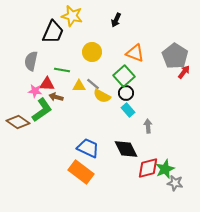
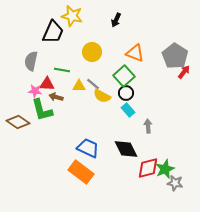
green L-shape: rotated 110 degrees clockwise
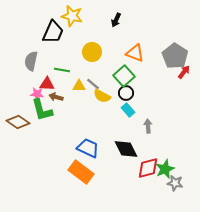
pink star: moved 2 px right, 3 px down
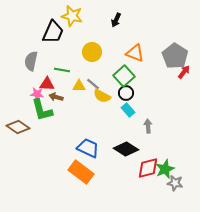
brown diamond: moved 5 px down
black diamond: rotated 30 degrees counterclockwise
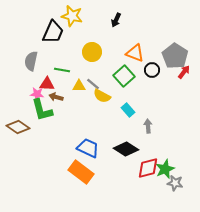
black circle: moved 26 px right, 23 px up
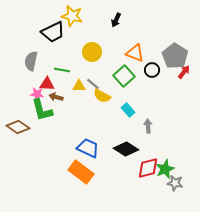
black trapezoid: rotated 40 degrees clockwise
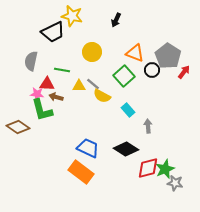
gray pentagon: moved 7 px left
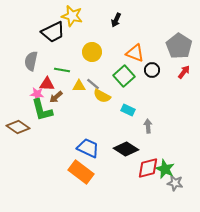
gray pentagon: moved 11 px right, 10 px up
brown arrow: rotated 56 degrees counterclockwise
cyan rectangle: rotated 24 degrees counterclockwise
green star: rotated 24 degrees counterclockwise
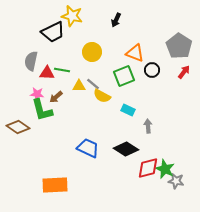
green square: rotated 20 degrees clockwise
red triangle: moved 11 px up
orange rectangle: moved 26 px left, 13 px down; rotated 40 degrees counterclockwise
gray star: moved 1 px right, 2 px up
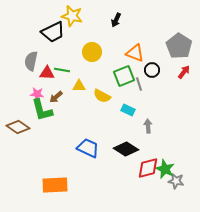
gray line: moved 46 px right; rotated 32 degrees clockwise
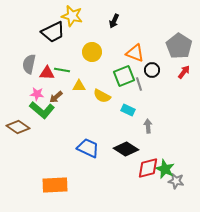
black arrow: moved 2 px left, 1 px down
gray semicircle: moved 2 px left, 3 px down
green L-shape: rotated 35 degrees counterclockwise
